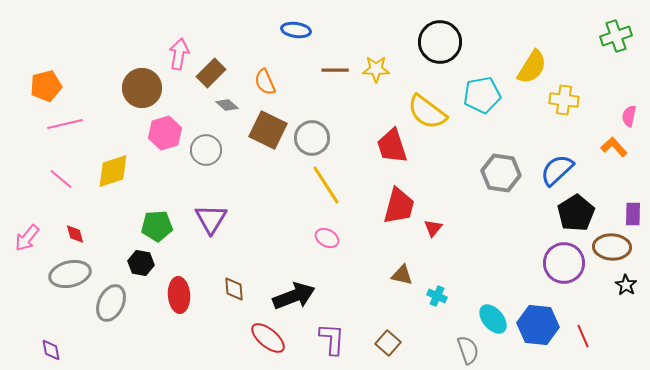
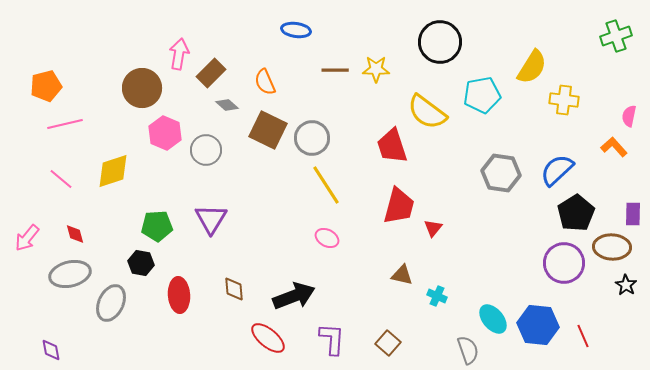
pink hexagon at (165, 133): rotated 20 degrees counterclockwise
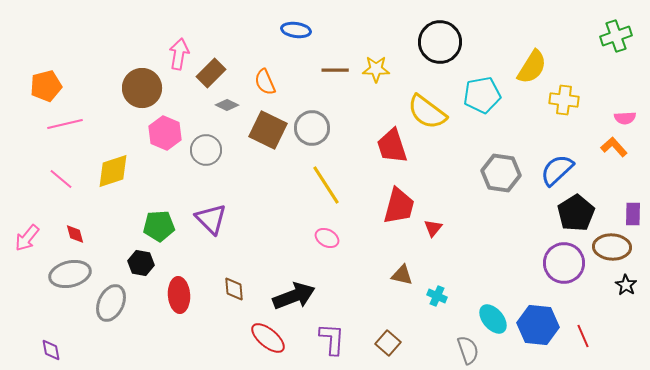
gray diamond at (227, 105): rotated 15 degrees counterclockwise
pink semicircle at (629, 116): moved 4 px left, 2 px down; rotated 105 degrees counterclockwise
gray circle at (312, 138): moved 10 px up
purple triangle at (211, 219): rotated 16 degrees counterclockwise
green pentagon at (157, 226): moved 2 px right
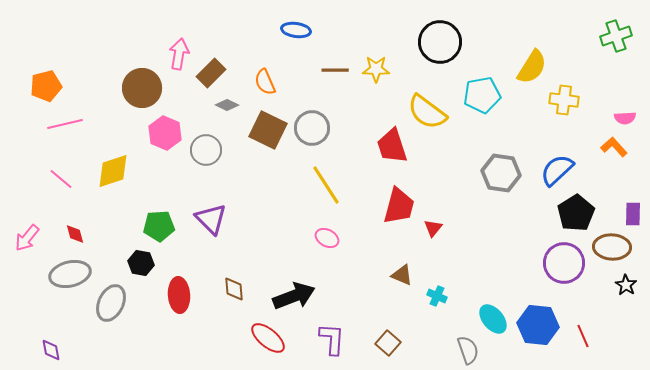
brown triangle at (402, 275): rotated 10 degrees clockwise
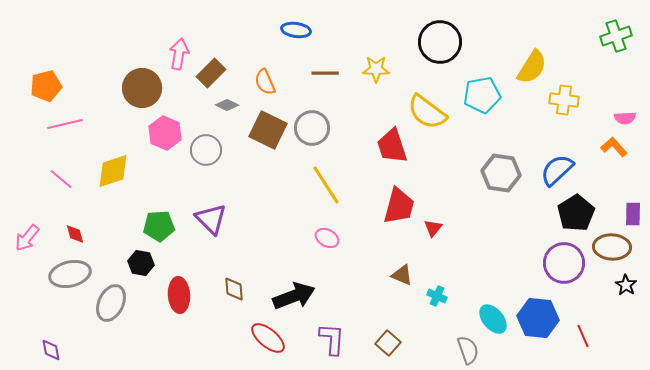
brown line at (335, 70): moved 10 px left, 3 px down
blue hexagon at (538, 325): moved 7 px up
